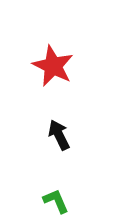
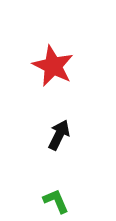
black arrow: rotated 52 degrees clockwise
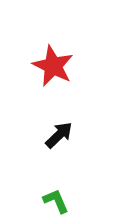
black arrow: rotated 20 degrees clockwise
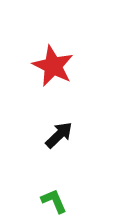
green L-shape: moved 2 px left
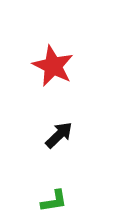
green L-shape: rotated 104 degrees clockwise
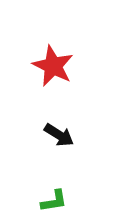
black arrow: rotated 76 degrees clockwise
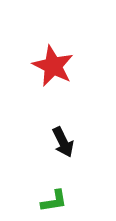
black arrow: moved 4 px right, 7 px down; rotated 32 degrees clockwise
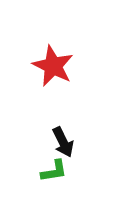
green L-shape: moved 30 px up
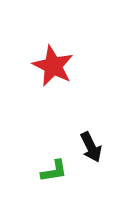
black arrow: moved 28 px right, 5 px down
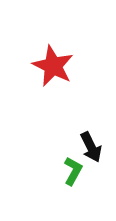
green L-shape: moved 19 px right; rotated 52 degrees counterclockwise
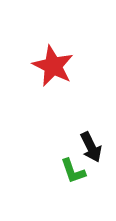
green L-shape: rotated 132 degrees clockwise
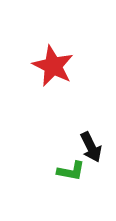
green L-shape: moved 2 px left; rotated 60 degrees counterclockwise
